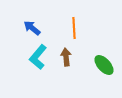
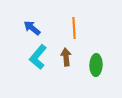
green ellipse: moved 8 px left; rotated 45 degrees clockwise
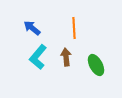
green ellipse: rotated 30 degrees counterclockwise
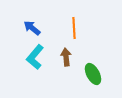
cyan L-shape: moved 3 px left
green ellipse: moved 3 px left, 9 px down
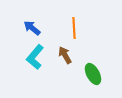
brown arrow: moved 1 px left, 2 px up; rotated 24 degrees counterclockwise
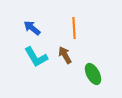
cyan L-shape: moved 1 px right; rotated 70 degrees counterclockwise
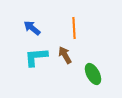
cyan L-shape: rotated 115 degrees clockwise
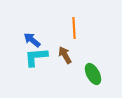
blue arrow: moved 12 px down
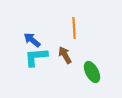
green ellipse: moved 1 px left, 2 px up
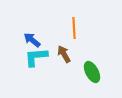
brown arrow: moved 1 px left, 1 px up
